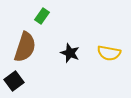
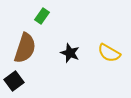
brown semicircle: moved 1 px down
yellow semicircle: rotated 20 degrees clockwise
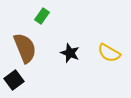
brown semicircle: rotated 40 degrees counterclockwise
black square: moved 1 px up
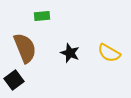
green rectangle: rotated 49 degrees clockwise
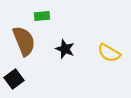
brown semicircle: moved 1 px left, 7 px up
black star: moved 5 px left, 4 px up
black square: moved 1 px up
